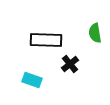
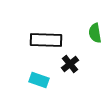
cyan rectangle: moved 7 px right
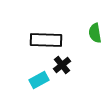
black cross: moved 8 px left, 1 px down
cyan rectangle: rotated 48 degrees counterclockwise
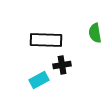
black cross: rotated 30 degrees clockwise
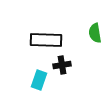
cyan rectangle: rotated 42 degrees counterclockwise
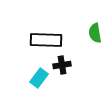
cyan rectangle: moved 2 px up; rotated 18 degrees clockwise
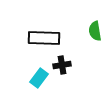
green semicircle: moved 2 px up
black rectangle: moved 2 px left, 2 px up
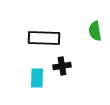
black cross: moved 1 px down
cyan rectangle: moved 2 px left; rotated 36 degrees counterclockwise
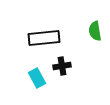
black rectangle: rotated 8 degrees counterclockwise
cyan rectangle: rotated 30 degrees counterclockwise
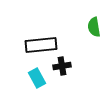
green semicircle: moved 1 px left, 4 px up
black rectangle: moved 3 px left, 7 px down
